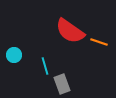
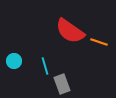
cyan circle: moved 6 px down
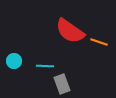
cyan line: rotated 72 degrees counterclockwise
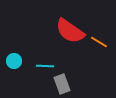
orange line: rotated 12 degrees clockwise
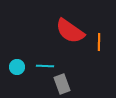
orange line: rotated 60 degrees clockwise
cyan circle: moved 3 px right, 6 px down
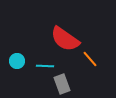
red semicircle: moved 5 px left, 8 px down
orange line: moved 9 px left, 17 px down; rotated 42 degrees counterclockwise
cyan circle: moved 6 px up
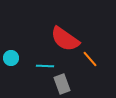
cyan circle: moved 6 px left, 3 px up
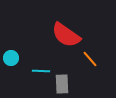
red semicircle: moved 1 px right, 4 px up
cyan line: moved 4 px left, 5 px down
gray rectangle: rotated 18 degrees clockwise
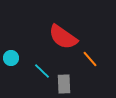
red semicircle: moved 3 px left, 2 px down
cyan line: moved 1 px right; rotated 42 degrees clockwise
gray rectangle: moved 2 px right
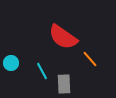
cyan circle: moved 5 px down
cyan line: rotated 18 degrees clockwise
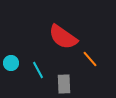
cyan line: moved 4 px left, 1 px up
